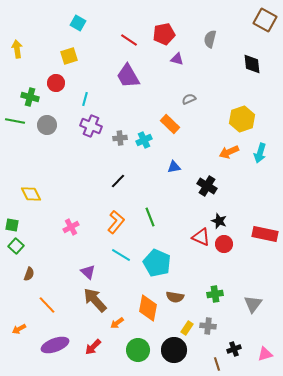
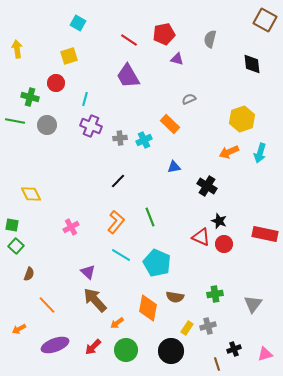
gray cross at (208, 326): rotated 21 degrees counterclockwise
green circle at (138, 350): moved 12 px left
black circle at (174, 350): moved 3 px left, 1 px down
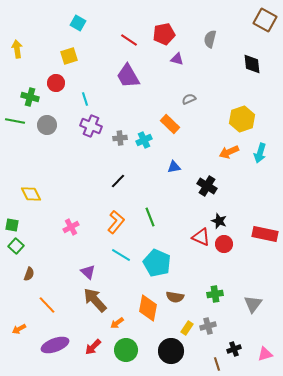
cyan line at (85, 99): rotated 32 degrees counterclockwise
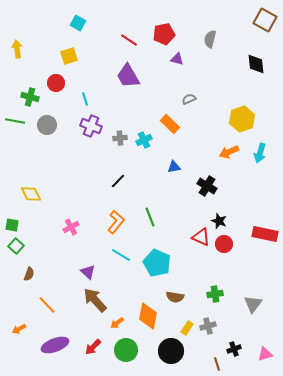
black diamond at (252, 64): moved 4 px right
orange diamond at (148, 308): moved 8 px down
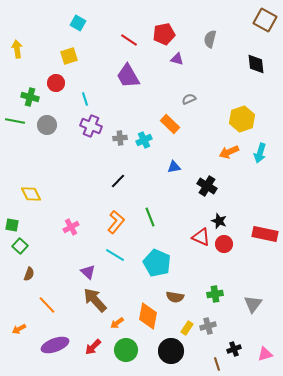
green square at (16, 246): moved 4 px right
cyan line at (121, 255): moved 6 px left
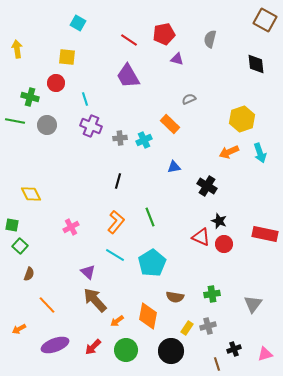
yellow square at (69, 56): moved 2 px left, 1 px down; rotated 24 degrees clockwise
cyan arrow at (260, 153): rotated 36 degrees counterclockwise
black line at (118, 181): rotated 28 degrees counterclockwise
cyan pentagon at (157, 263): moved 5 px left; rotated 16 degrees clockwise
green cross at (215, 294): moved 3 px left
orange arrow at (117, 323): moved 2 px up
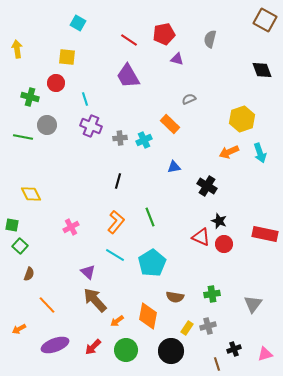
black diamond at (256, 64): moved 6 px right, 6 px down; rotated 15 degrees counterclockwise
green line at (15, 121): moved 8 px right, 16 px down
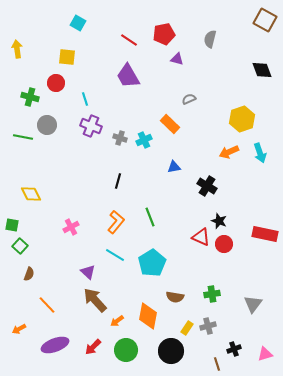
gray cross at (120, 138): rotated 24 degrees clockwise
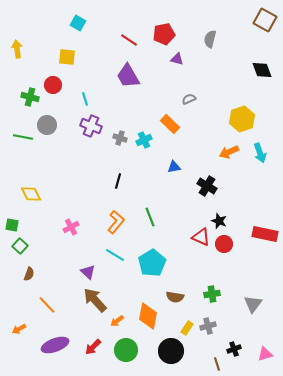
red circle at (56, 83): moved 3 px left, 2 px down
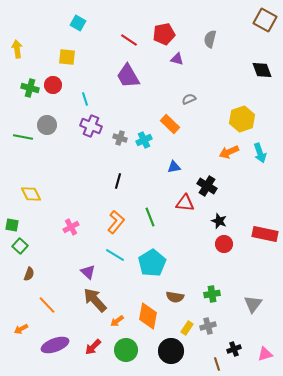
green cross at (30, 97): moved 9 px up
red triangle at (201, 237): moved 16 px left, 34 px up; rotated 18 degrees counterclockwise
orange arrow at (19, 329): moved 2 px right
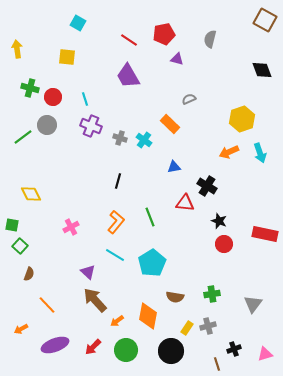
red circle at (53, 85): moved 12 px down
green line at (23, 137): rotated 48 degrees counterclockwise
cyan cross at (144, 140): rotated 28 degrees counterclockwise
